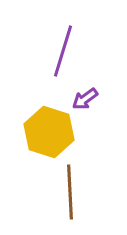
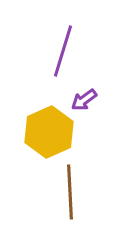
purple arrow: moved 1 px left, 1 px down
yellow hexagon: rotated 18 degrees clockwise
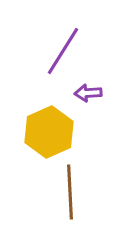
purple line: rotated 15 degrees clockwise
purple arrow: moved 4 px right, 7 px up; rotated 32 degrees clockwise
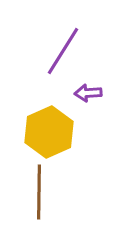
brown line: moved 31 px left; rotated 4 degrees clockwise
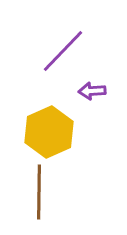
purple line: rotated 12 degrees clockwise
purple arrow: moved 4 px right, 2 px up
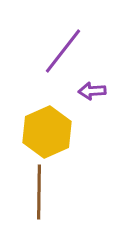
purple line: rotated 6 degrees counterclockwise
yellow hexagon: moved 2 px left
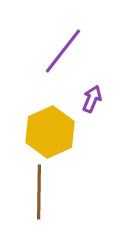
purple arrow: moved 8 px down; rotated 116 degrees clockwise
yellow hexagon: moved 3 px right
